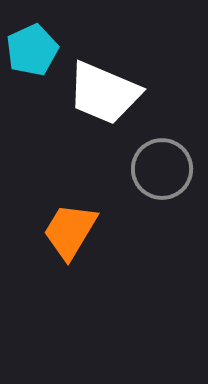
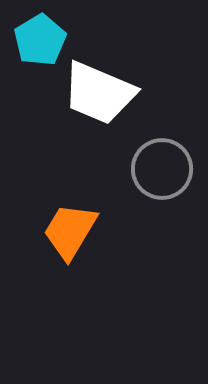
cyan pentagon: moved 8 px right, 10 px up; rotated 6 degrees counterclockwise
white trapezoid: moved 5 px left
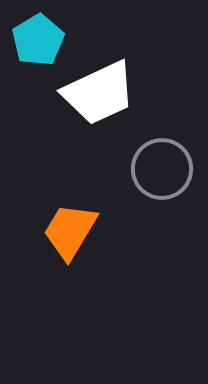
cyan pentagon: moved 2 px left
white trapezoid: rotated 48 degrees counterclockwise
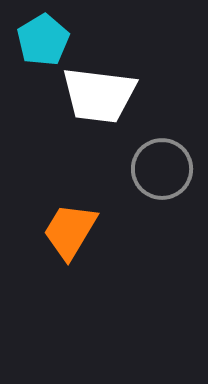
cyan pentagon: moved 5 px right
white trapezoid: moved 2 px down; rotated 32 degrees clockwise
